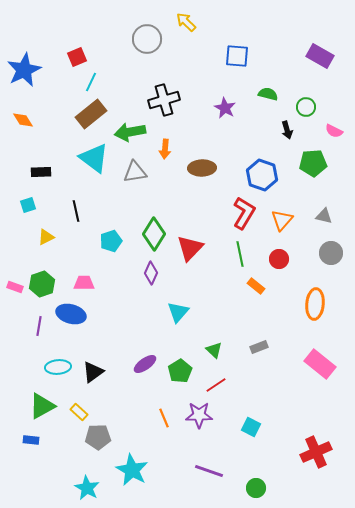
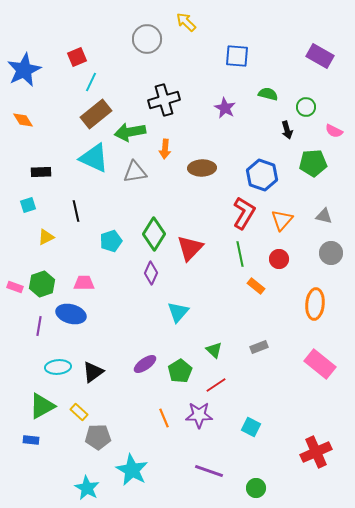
brown rectangle at (91, 114): moved 5 px right
cyan triangle at (94, 158): rotated 12 degrees counterclockwise
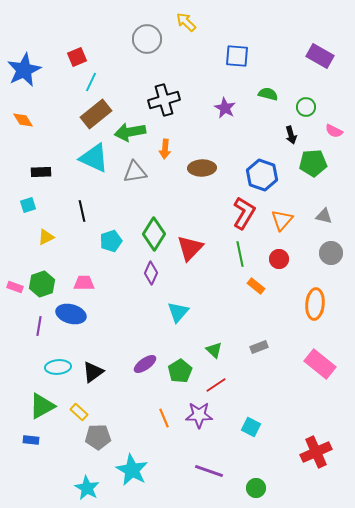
black arrow at (287, 130): moved 4 px right, 5 px down
black line at (76, 211): moved 6 px right
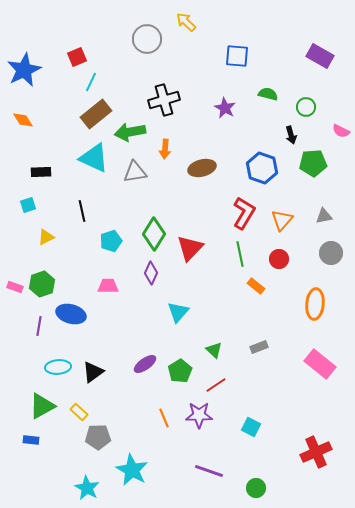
pink semicircle at (334, 131): moved 7 px right
brown ellipse at (202, 168): rotated 12 degrees counterclockwise
blue hexagon at (262, 175): moved 7 px up
gray triangle at (324, 216): rotated 24 degrees counterclockwise
pink trapezoid at (84, 283): moved 24 px right, 3 px down
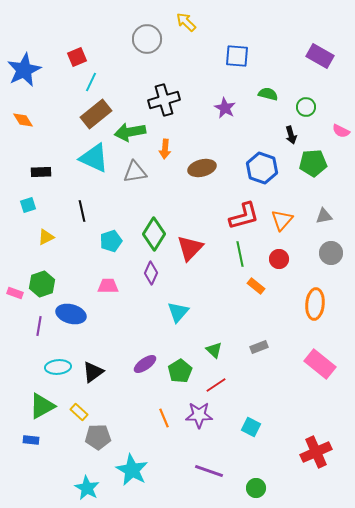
red L-shape at (244, 213): moved 3 px down; rotated 44 degrees clockwise
pink rectangle at (15, 287): moved 6 px down
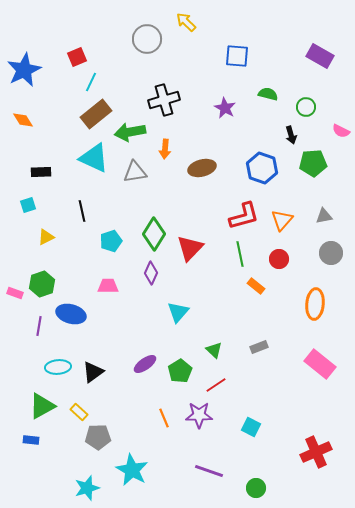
cyan star at (87, 488): rotated 25 degrees clockwise
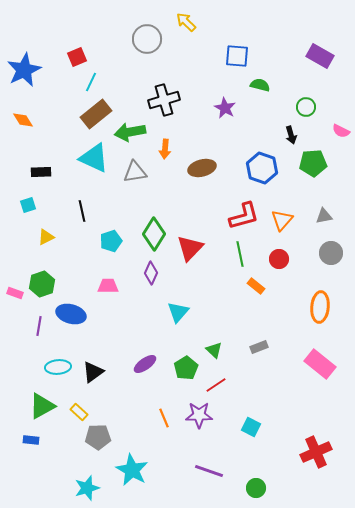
green semicircle at (268, 94): moved 8 px left, 9 px up
orange ellipse at (315, 304): moved 5 px right, 3 px down
green pentagon at (180, 371): moved 6 px right, 3 px up
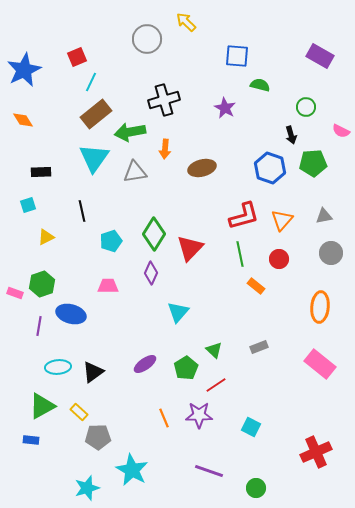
cyan triangle at (94, 158): rotated 40 degrees clockwise
blue hexagon at (262, 168): moved 8 px right
